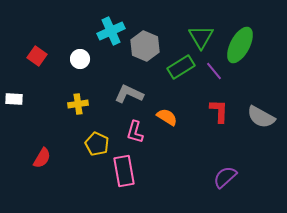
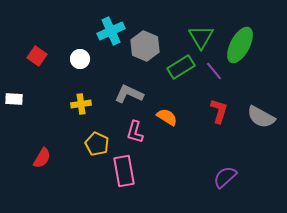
yellow cross: moved 3 px right
red L-shape: rotated 15 degrees clockwise
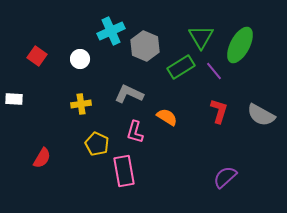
gray semicircle: moved 2 px up
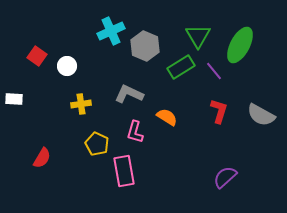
green triangle: moved 3 px left, 1 px up
white circle: moved 13 px left, 7 px down
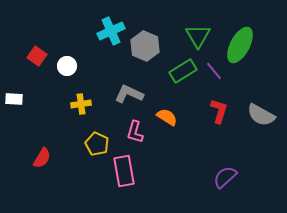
green rectangle: moved 2 px right, 4 px down
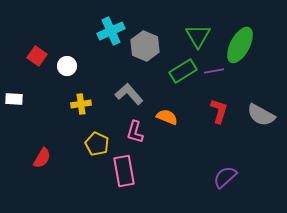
purple line: rotated 60 degrees counterclockwise
gray L-shape: rotated 24 degrees clockwise
orange semicircle: rotated 10 degrees counterclockwise
